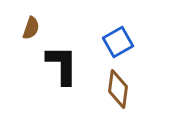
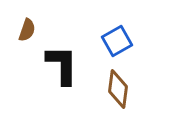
brown semicircle: moved 4 px left, 2 px down
blue square: moved 1 px left, 1 px up
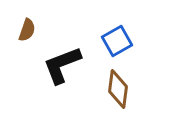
black L-shape: rotated 111 degrees counterclockwise
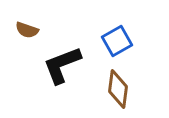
brown semicircle: rotated 90 degrees clockwise
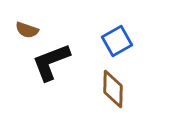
black L-shape: moved 11 px left, 3 px up
brown diamond: moved 5 px left; rotated 6 degrees counterclockwise
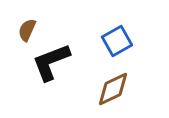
brown semicircle: rotated 95 degrees clockwise
brown diamond: rotated 63 degrees clockwise
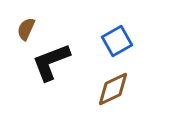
brown semicircle: moved 1 px left, 1 px up
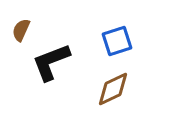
brown semicircle: moved 5 px left, 1 px down
blue square: rotated 12 degrees clockwise
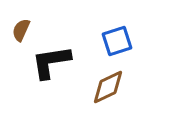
black L-shape: rotated 12 degrees clockwise
brown diamond: moved 5 px left, 2 px up
